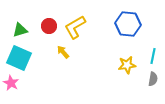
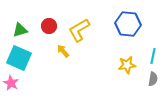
yellow L-shape: moved 4 px right, 3 px down
yellow arrow: moved 1 px up
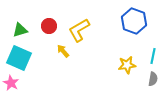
blue hexagon: moved 6 px right, 3 px up; rotated 15 degrees clockwise
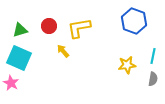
yellow L-shape: moved 2 px up; rotated 20 degrees clockwise
